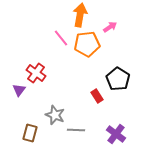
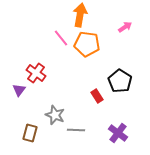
pink arrow: moved 15 px right
orange pentagon: rotated 15 degrees clockwise
black pentagon: moved 2 px right, 2 px down
purple cross: moved 2 px right, 1 px up
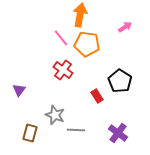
red cross: moved 27 px right, 3 px up
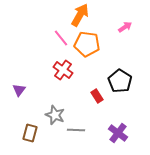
orange arrow: rotated 20 degrees clockwise
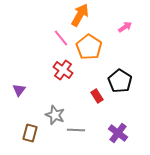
orange pentagon: moved 2 px right, 3 px down; rotated 25 degrees clockwise
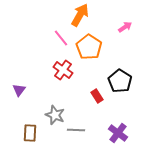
brown rectangle: rotated 12 degrees counterclockwise
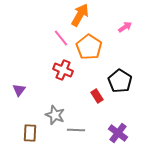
red cross: rotated 12 degrees counterclockwise
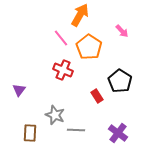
pink arrow: moved 3 px left, 4 px down; rotated 80 degrees clockwise
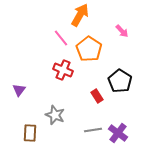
orange pentagon: moved 2 px down
gray line: moved 17 px right; rotated 12 degrees counterclockwise
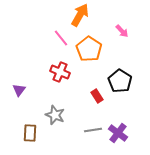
red cross: moved 3 px left, 2 px down
